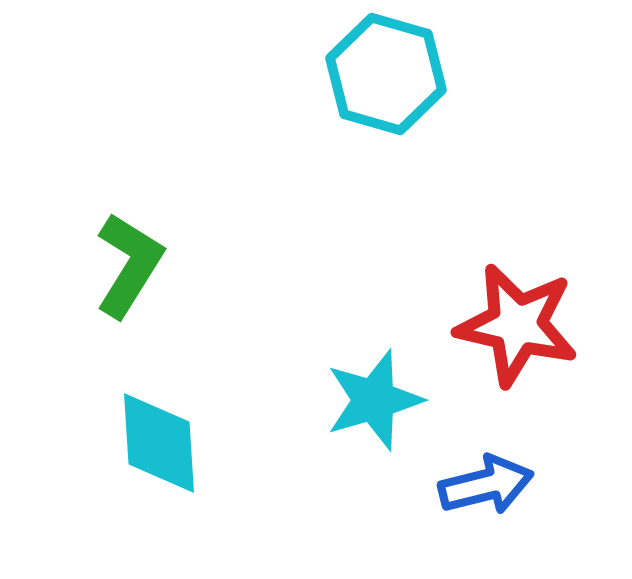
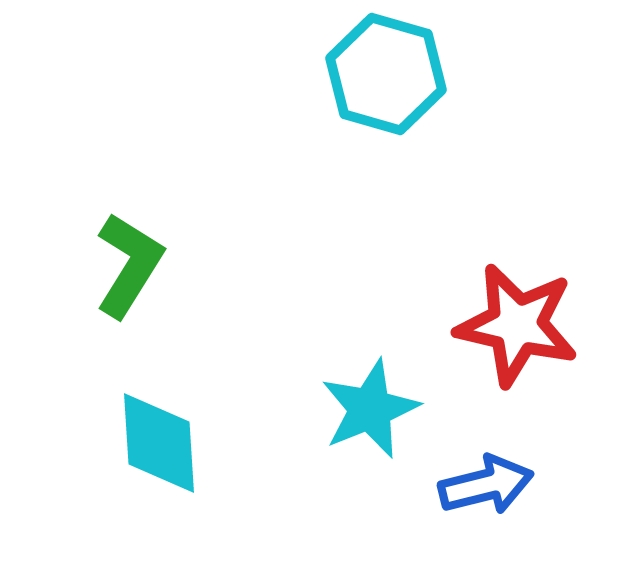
cyan star: moved 4 px left, 9 px down; rotated 6 degrees counterclockwise
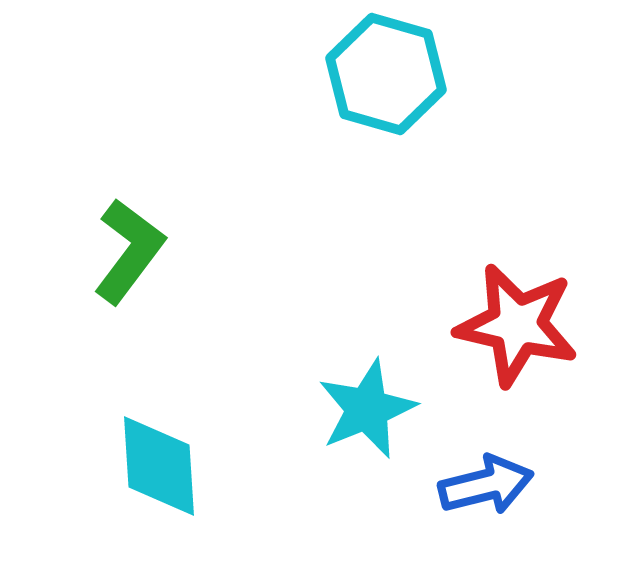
green L-shape: moved 14 px up; rotated 5 degrees clockwise
cyan star: moved 3 px left
cyan diamond: moved 23 px down
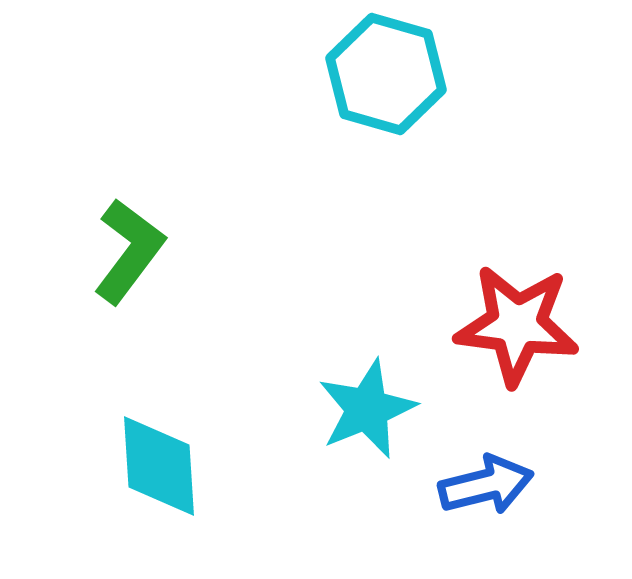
red star: rotated 6 degrees counterclockwise
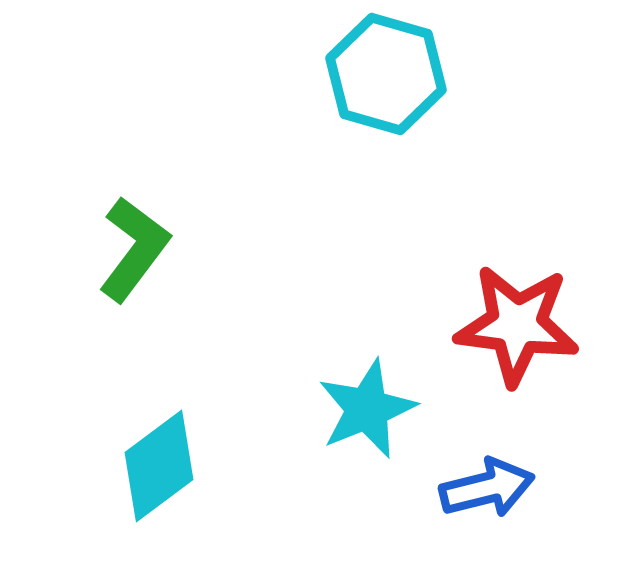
green L-shape: moved 5 px right, 2 px up
cyan diamond: rotated 57 degrees clockwise
blue arrow: moved 1 px right, 3 px down
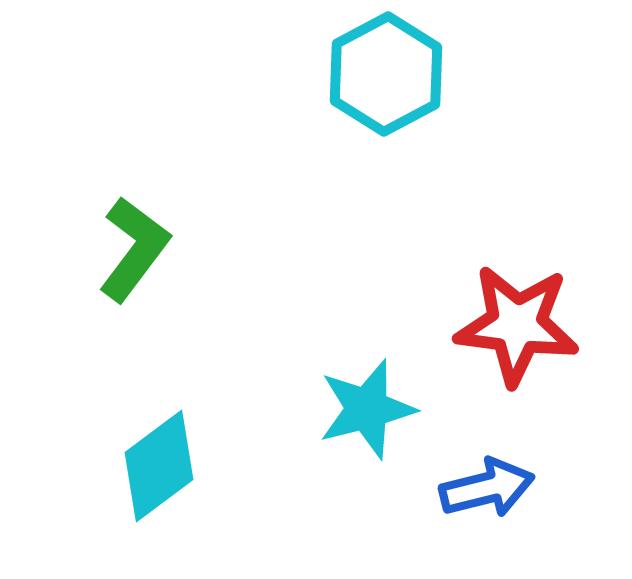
cyan hexagon: rotated 16 degrees clockwise
cyan star: rotated 8 degrees clockwise
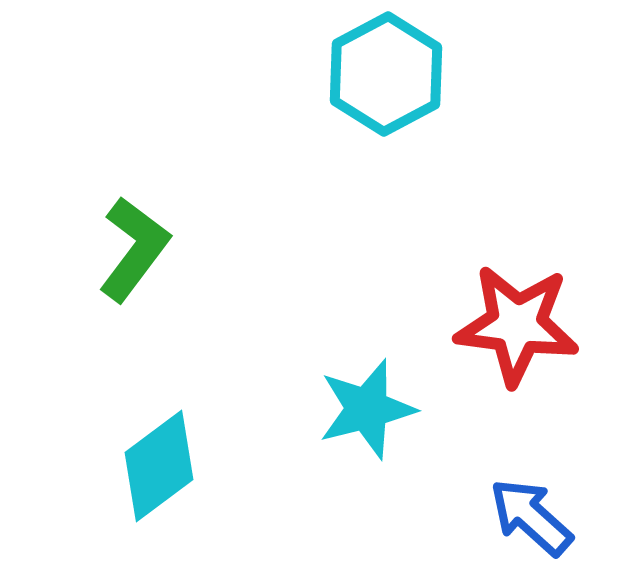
blue arrow: moved 44 px right, 29 px down; rotated 124 degrees counterclockwise
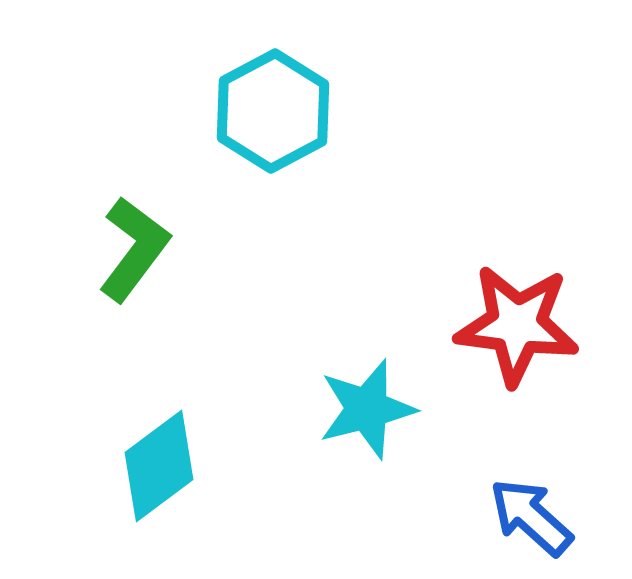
cyan hexagon: moved 113 px left, 37 px down
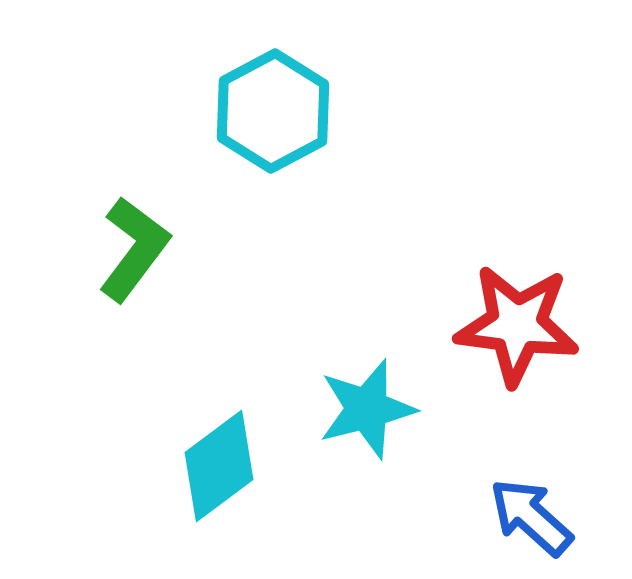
cyan diamond: moved 60 px right
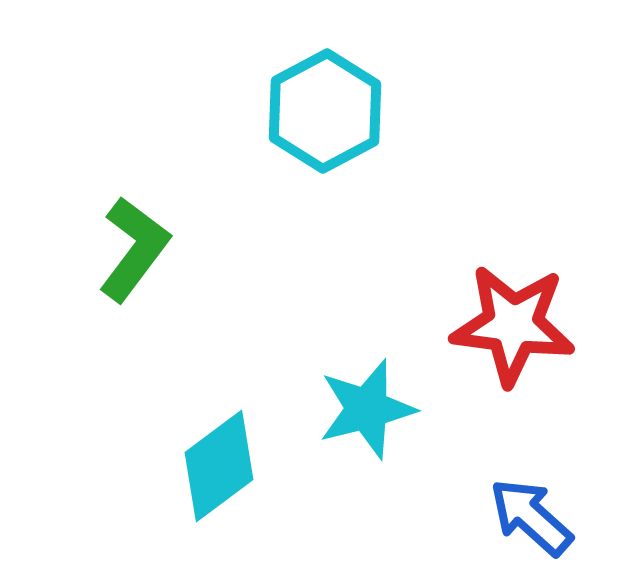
cyan hexagon: moved 52 px right
red star: moved 4 px left
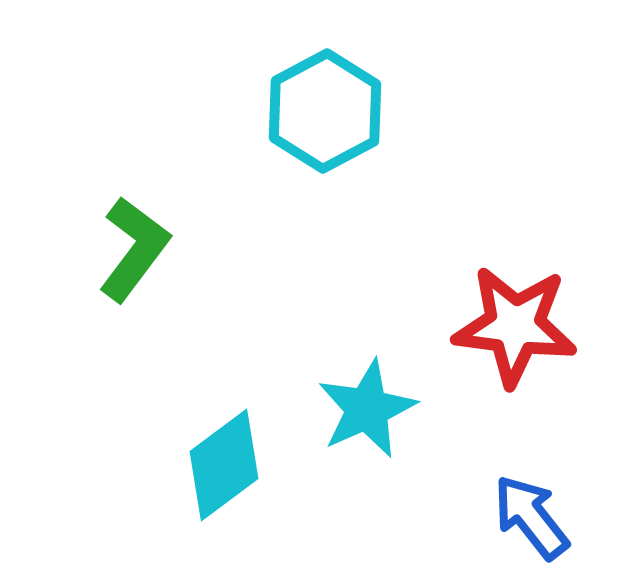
red star: moved 2 px right, 1 px down
cyan star: rotated 10 degrees counterclockwise
cyan diamond: moved 5 px right, 1 px up
blue arrow: rotated 10 degrees clockwise
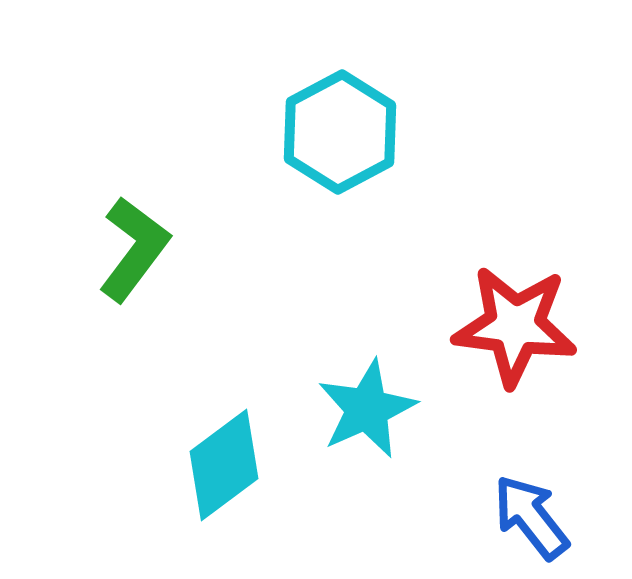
cyan hexagon: moved 15 px right, 21 px down
